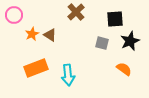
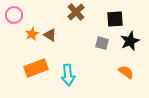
orange semicircle: moved 2 px right, 3 px down
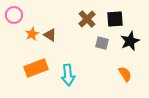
brown cross: moved 11 px right, 7 px down
orange semicircle: moved 1 px left, 2 px down; rotated 21 degrees clockwise
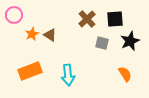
orange rectangle: moved 6 px left, 3 px down
